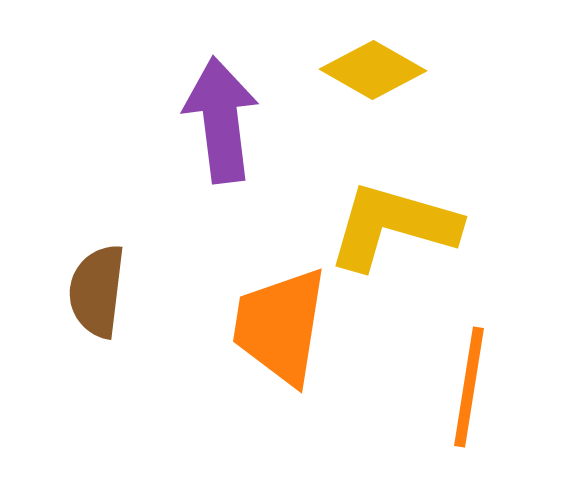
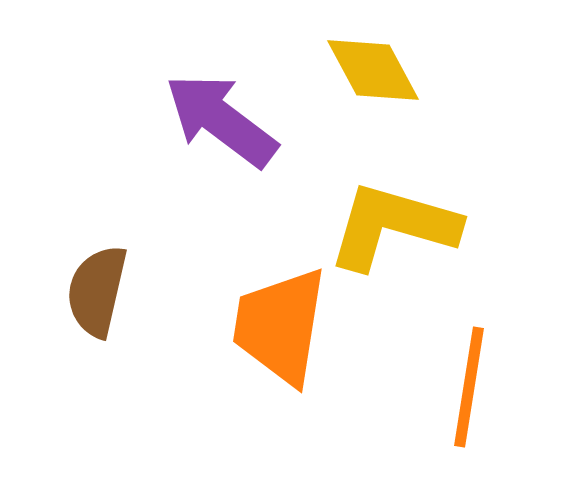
yellow diamond: rotated 32 degrees clockwise
purple arrow: rotated 46 degrees counterclockwise
brown semicircle: rotated 6 degrees clockwise
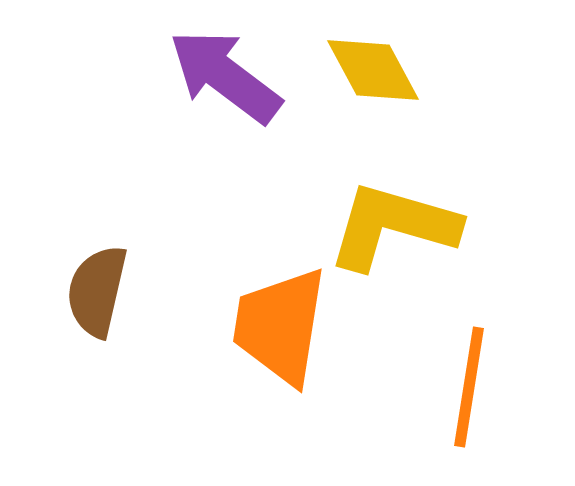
purple arrow: moved 4 px right, 44 px up
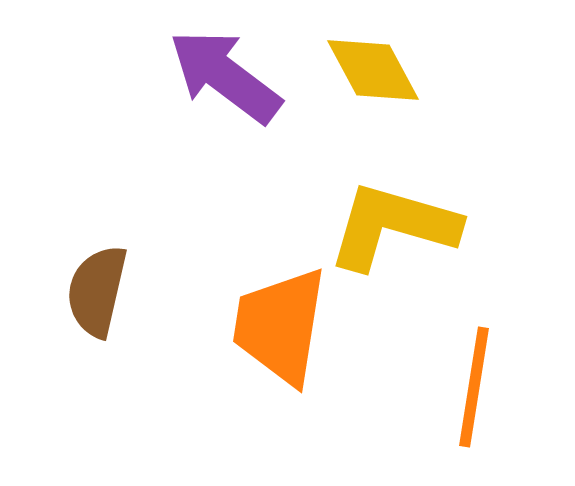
orange line: moved 5 px right
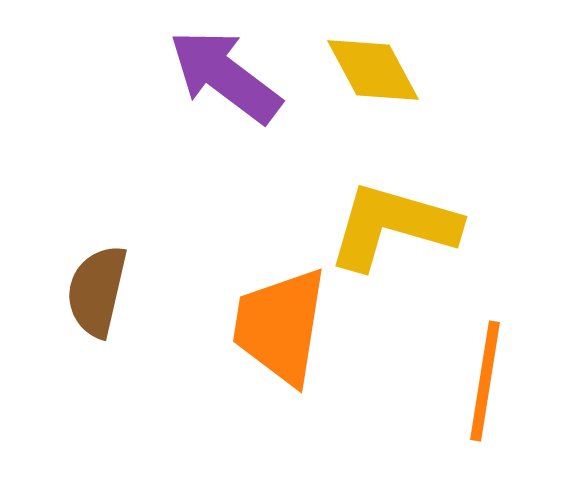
orange line: moved 11 px right, 6 px up
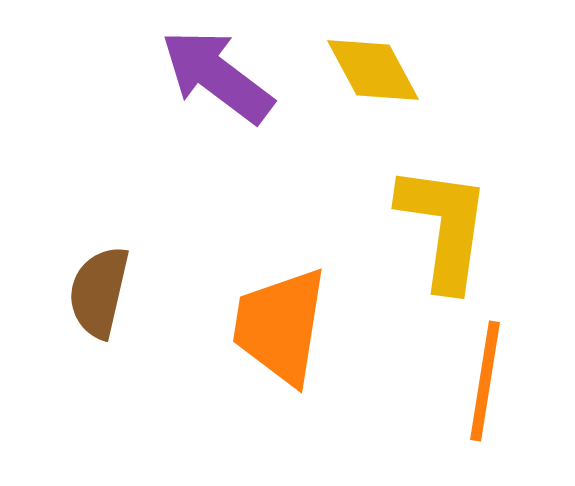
purple arrow: moved 8 px left
yellow L-shape: moved 51 px right, 1 px down; rotated 82 degrees clockwise
brown semicircle: moved 2 px right, 1 px down
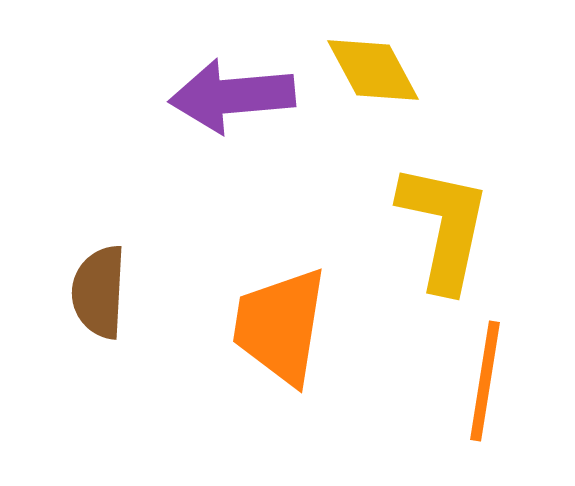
purple arrow: moved 15 px right, 20 px down; rotated 42 degrees counterclockwise
yellow L-shape: rotated 4 degrees clockwise
brown semicircle: rotated 10 degrees counterclockwise
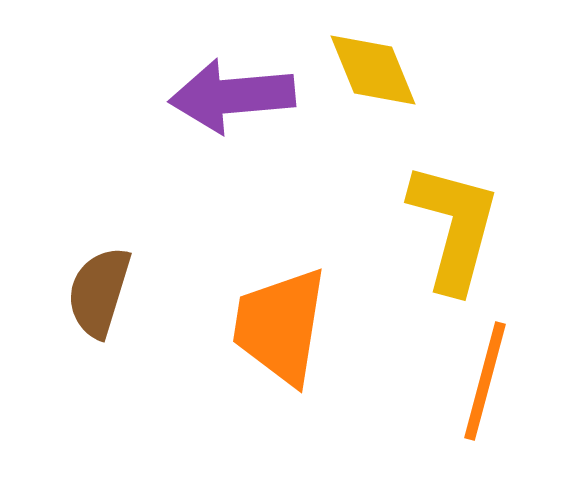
yellow diamond: rotated 6 degrees clockwise
yellow L-shape: moved 10 px right; rotated 3 degrees clockwise
brown semicircle: rotated 14 degrees clockwise
orange line: rotated 6 degrees clockwise
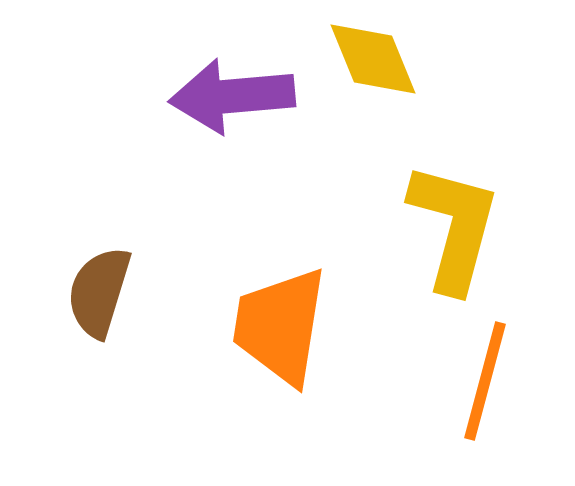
yellow diamond: moved 11 px up
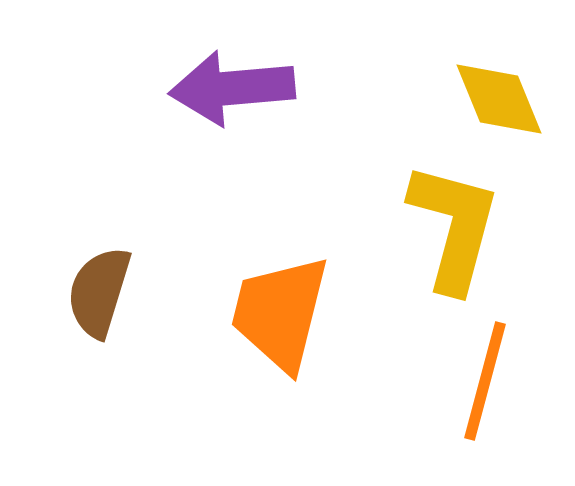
yellow diamond: moved 126 px right, 40 px down
purple arrow: moved 8 px up
orange trapezoid: moved 13 px up; rotated 5 degrees clockwise
